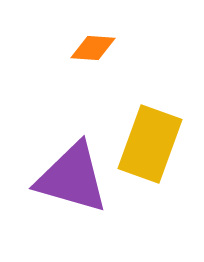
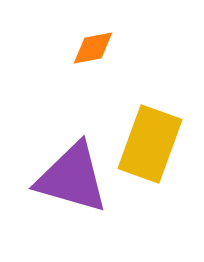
orange diamond: rotated 15 degrees counterclockwise
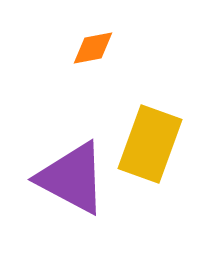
purple triangle: rotated 12 degrees clockwise
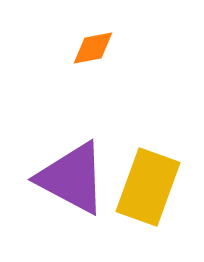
yellow rectangle: moved 2 px left, 43 px down
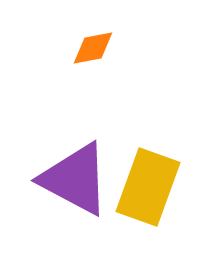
purple triangle: moved 3 px right, 1 px down
